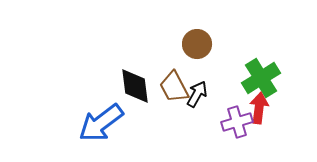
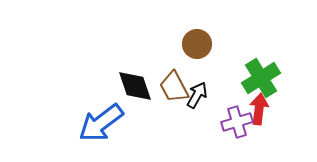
black diamond: rotated 12 degrees counterclockwise
black arrow: moved 1 px down
red arrow: moved 1 px down
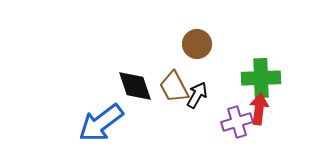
green cross: rotated 30 degrees clockwise
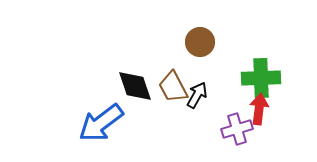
brown circle: moved 3 px right, 2 px up
brown trapezoid: moved 1 px left
purple cross: moved 7 px down
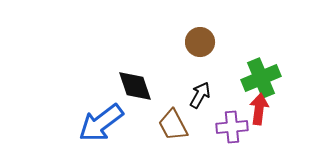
green cross: rotated 21 degrees counterclockwise
brown trapezoid: moved 38 px down
black arrow: moved 3 px right
purple cross: moved 5 px left, 2 px up; rotated 12 degrees clockwise
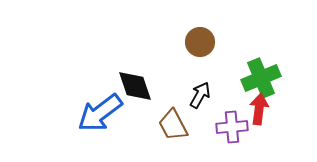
blue arrow: moved 1 px left, 10 px up
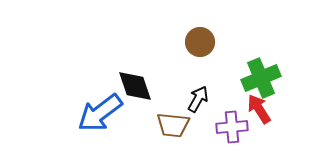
black arrow: moved 2 px left, 4 px down
red arrow: rotated 40 degrees counterclockwise
brown trapezoid: rotated 56 degrees counterclockwise
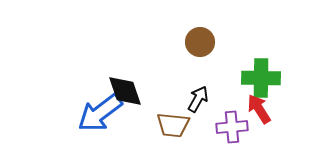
green cross: rotated 24 degrees clockwise
black diamond: moved 10 px left, 5 px down
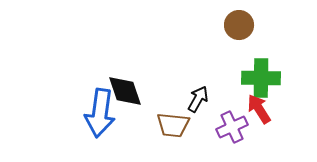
brown circle: moved 39 px right, 17 px up
blue arrow: rotated 45 degrees counterclockwise
purple cross: rotated 20 degrees counterclockwise
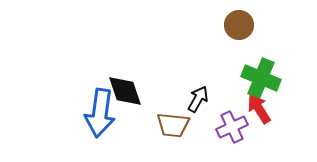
green cross: rotated 21 degrees clockwise
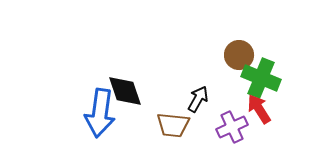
brown circle: moved 30 px down
